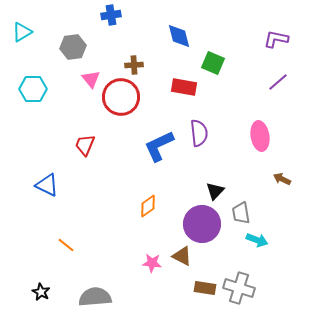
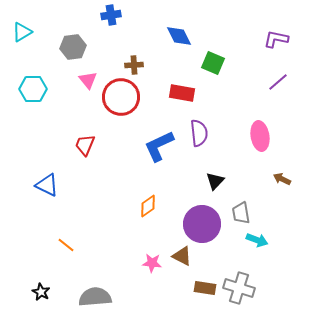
blue diamond: rotated 12 degrees counterclockwise
pink triangle: moved 3 px left, 1 px down
red rectangle: moved 2 px left, 6 px down
black triangle: moved 10 px up
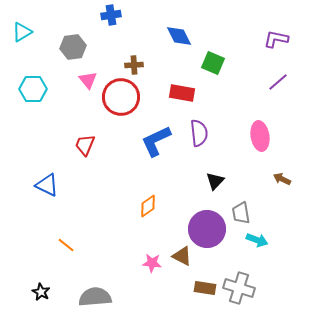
blue L-shape: moved 3 px left, 5 px up
purple circle: moved 5 px right, 5 px down
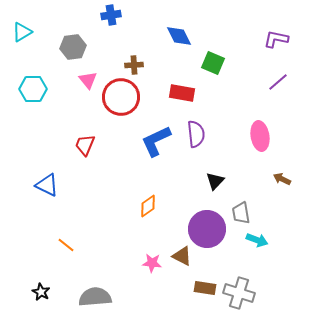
purple semicircle: moved 3 px left, 1 px down
gray cross: moved 5 px down
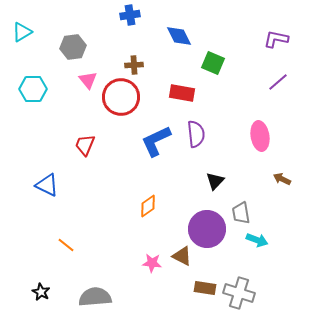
blue cross: moved 19 px right
